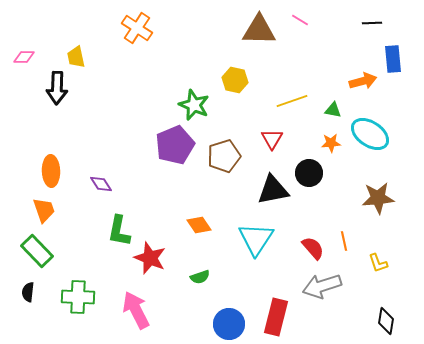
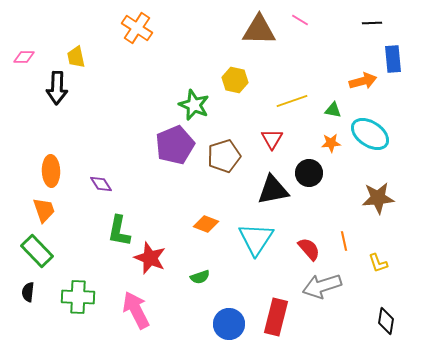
orange diamond: moved 7 px right, 1 px up; rotated 35 degrees counterclockwise
red semicircle: moved 4 px left, 1 px down
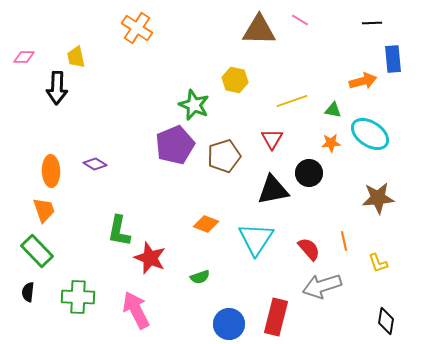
purple diamond: moved 6 px left, 20 px up; rotated 25 degrees counterclockwise
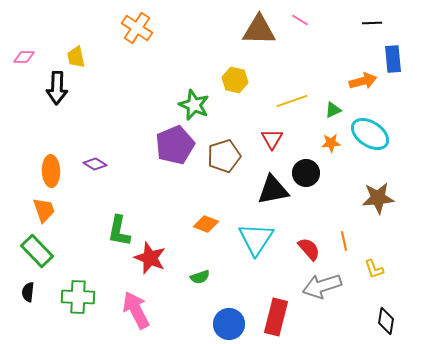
green triangle: rotated 36 degrees counterclockwise
black circle: moved 3 px left
yellow L-shape: moved 4 px left, 6 px down
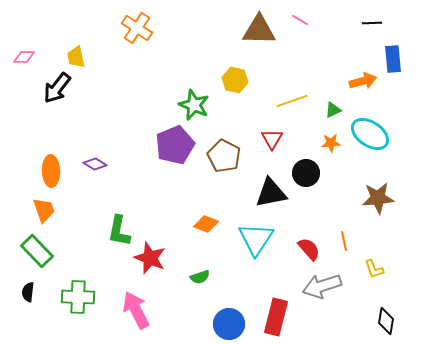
black arrow: rotated 36 degrees clockwise
brown pentagon: rotated 28 degrees counterclockwise
black triangle: moved 2 px left, 3 px down
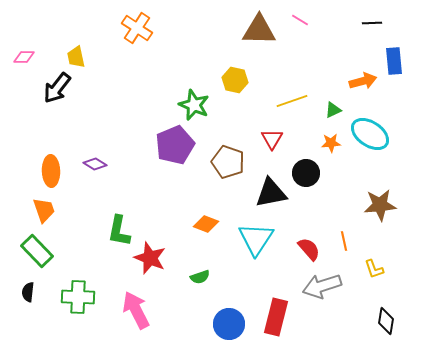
blue rectangle: moved 1 px right, 2 px down
brown pentagon: moved 4 px right, 6 px down; rotated 8 degrees counterclockwise
brown star: moved 2 px right, 7 px down
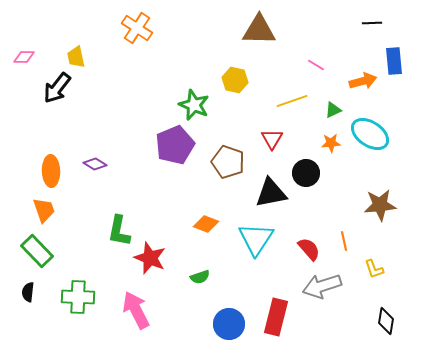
pink line: moved 16 px right, 45 px down
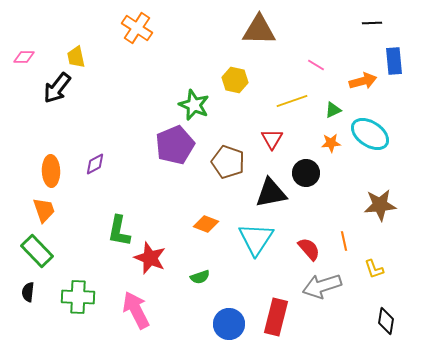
purple diamond: rotated 60 degrees counterclockwise
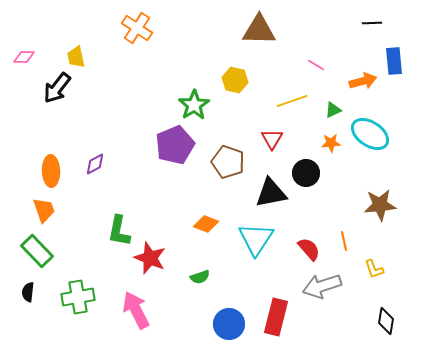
green star: rotated 16 degrees clockwise
green cross: rotated 12 degrees counterclockwise
